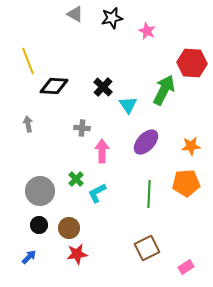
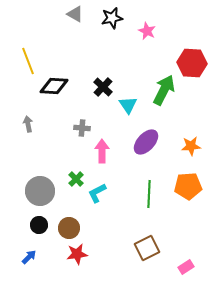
orange pentagon: moved 2 px right, 3 px down
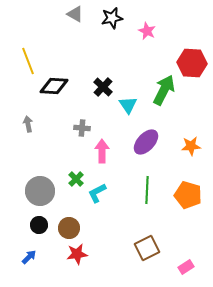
orange pentagon: moved 9 px down; rotated 20 degrees clockwise
green line: moved 2 px left, 4 px up
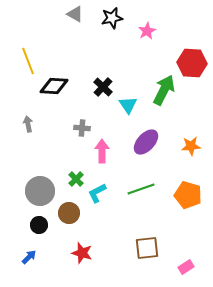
pink star: rotated 18 degrees clockwise
green line: moved 6 px left, 1 px up; rotated 68 degrees clockwise
brown circle: moved 15 px up
brown square: rotated 20 degrees clockwise
red star: moved 5 px right, 1 px up; rotated 25 degrees clockwise
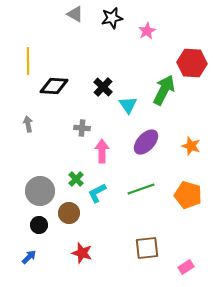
yellow line: rotated 20 degrees clockwise
orange star: rotated 24 degrees clockwise
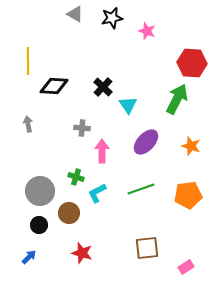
pink star: rotated 24 degrees counterclockwise
green arrow: moved 13 px right, 9 px down
green cross: moved 2 px up; rotated 28 degrees counterclockwise
orange pentagon: rotated 24 degrees counterclockwise
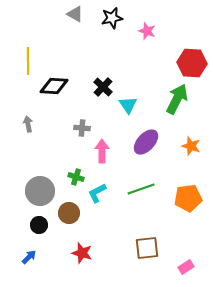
orange pentagon: moved 3 px down
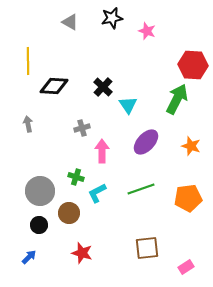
gray triangle: moved 5 px left, 8 px down
red hexagon: moved 1 px right, 2 px down
gray cross: rotated 21 degrees counterclockwise
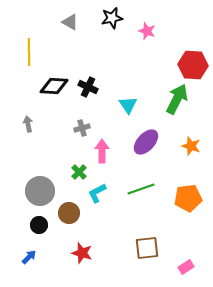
yellow line: moved 1 px right, 9 px up
black cross: moved 15 px left; rotated 18 degrees counterclockwise
green cross: moved 3 px right, 5 px up; rotated 28 degrees clockwise
